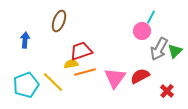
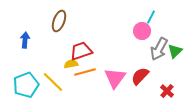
red semicircle: rotated 18 degrees counterclockwise
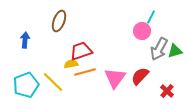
green triangle: rotated 28 degrees clockwise
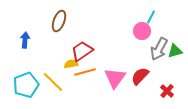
red trapezoid: moved 1 px right; rotated 15 degrees counterclockwise
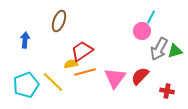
red cross: rotated 32 degrees counterclockwise
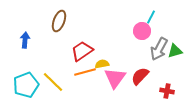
yellow semicircle: moved 31 px right
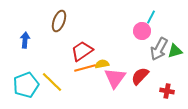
orange line: moved 4 px up
yellow line: moved 1 px left
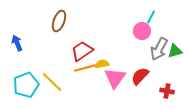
blue arrow: moved 8 px left, 3 px down; rotated 28 degrees counterclockwise
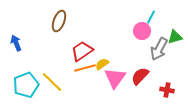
blue arrow: moved 1 px left
green triangle: moved 14 px up
yellow semicircle: rotated 24 degrees counterclockwise
red cross: moved 1 px up
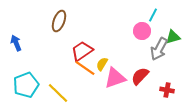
cyan line: moved 2 px right, 2 px up
green triangle: moved 2 px left
yellow semicircle: rotated 24 degrees counterclockwise
orange line: rotated 50 degrees clockwise
pink triangle: rotated 35 degrees clockwise
yellow line: moved 6 px right, 11 px down
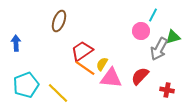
pink circle: moved 1 px left
blue arrow: rotated 21 degrees clockwise
pink triangle: moved 4 px left; rotated 25 degrees clockwise
